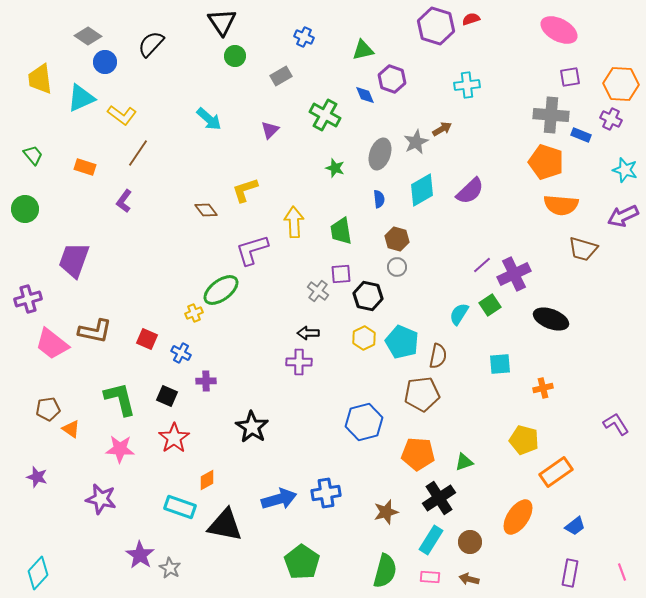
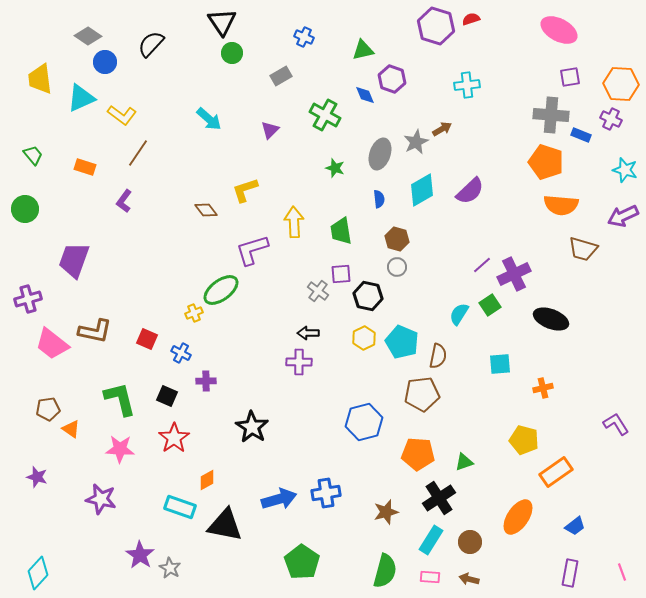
green circle at (235, 56): moved 3 px left, 3 px up
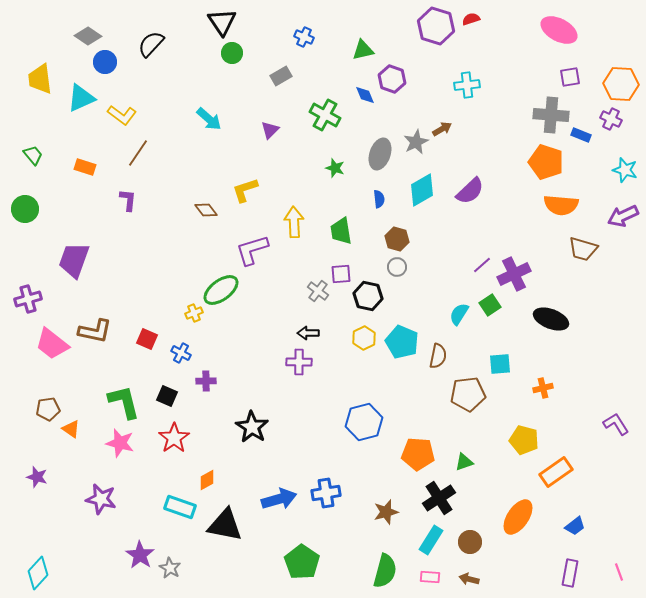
purple L-shape at (124, 201): moved 4 px right, 1 px up; rotated 150 degrees clockwise
brown pentagon at (422, 394): moved 46 px right
green L-shape at (120, 399): moved 4 px right, 3 px down
pink star at (120, 449): moved 6 px up; rotated 12 degrees clockwise
pink line at (622, 572): moved 3 px left
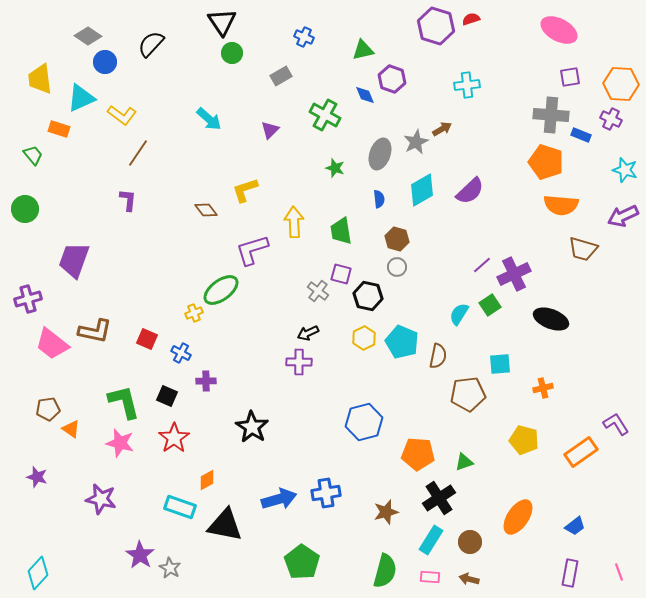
orange rectangle at (85, 167): moved 26 px left, 38 px up
purple square at (341, 274): rotated 20 degrees clockwise
black arrow at (308, 333): rotated 25 degrees counterclockwise
orange rectangle at (556, 472): moved 25 px right, 20 px up
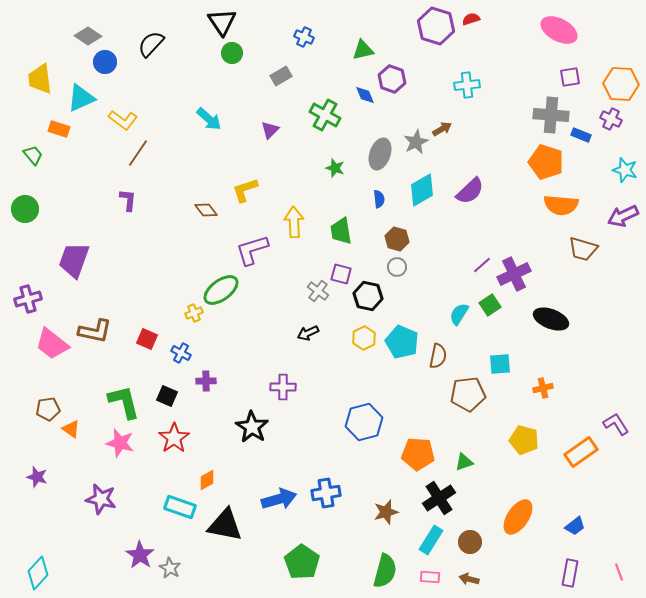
yellow L-shape at (122, 115): moved 1 px right, 5 px down
purple cross at (299, 362): moved 16 px left, 25 px down
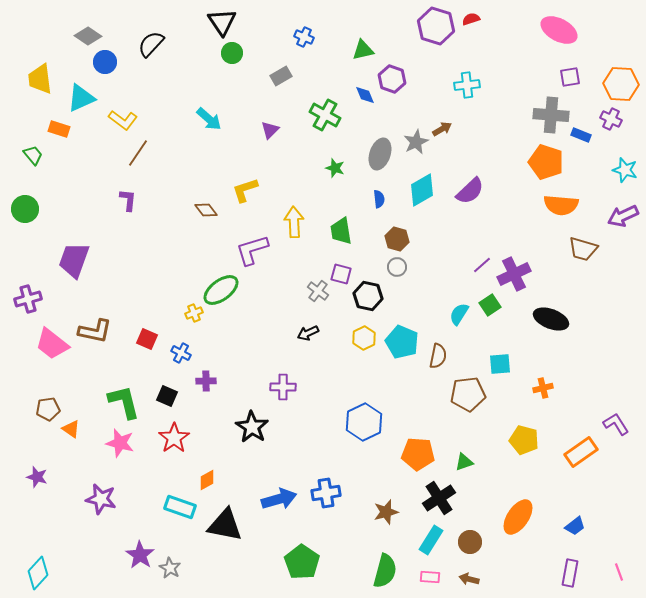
blue hexagon at (364, 422): rotated 12 degrees counterclockwise
